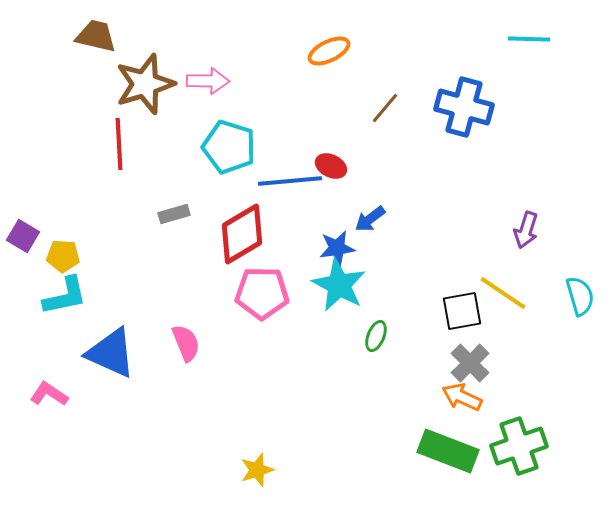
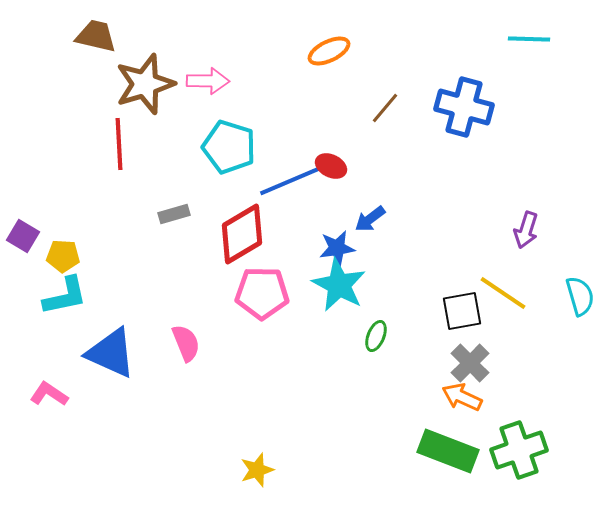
blue line: rotated 18 degrees counterclockwise
green cross: moved 4 px down
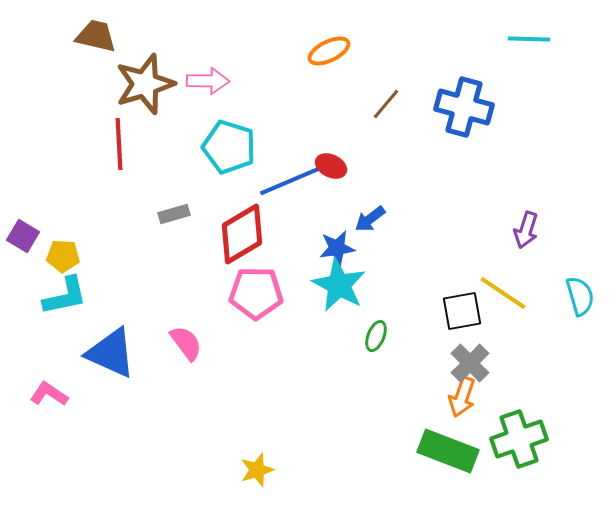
brown line: moved 1 px right, 4 px up
pink pentagon: moved 6 px left
pink semicircle: rotated 15 degrees counterclockwise
orange arrow: rotated 96 degrees counterclockwise
green cross: moved 11 px up
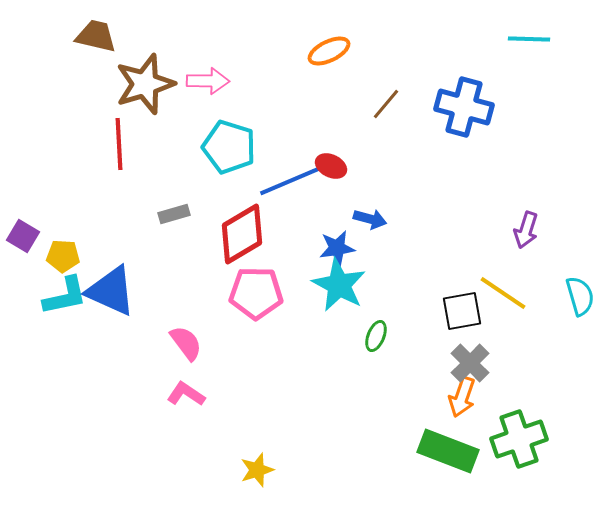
blue arrow: rotated 128 degrees counterclockwise
blue triangle: moved 62 px up
pink L-shape: moved 137 px right
